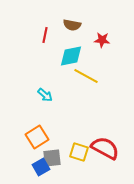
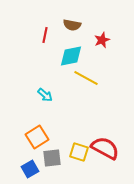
red star: rotated 28 degrees counterclockwise
yellow line: moved 2 px down
blue square: moved 11 px left, 2 px down
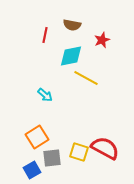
blue square: moved 2 px right, 1 px down
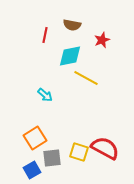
cyan diamond: moved 1 px left
orange square: moved 2 px left, 1 px down
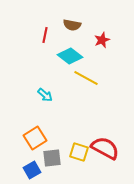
cyan diamond: rotated 50 degrees clockwise
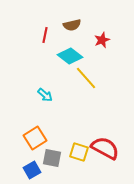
brown semicircle: rotated 24 degrees counterclockwise
yellow line: rotated 20 degrees clockwise
gray square: rotated 18 degrees clockwise
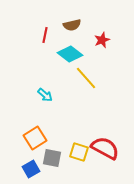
cyan diamond: moved 2 px up
blue square: moved 1 px left, 1 px up
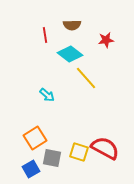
brown semicircle: rotated 12 degrees clockwise
red line: rotated 21 degrees counterclockwise
red star: moved 4 px right; rotated 14 degrees clockwise
cyan arrow: moved 2 px right
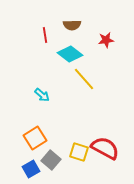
yellow line: moved 2 px left, 1 px down
cyan arrow: moved 5 px left
gray square: moved 1 px left, 2 px down; rotated 30 degrees clockwise
